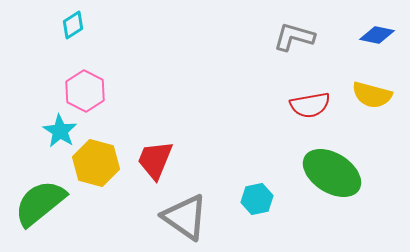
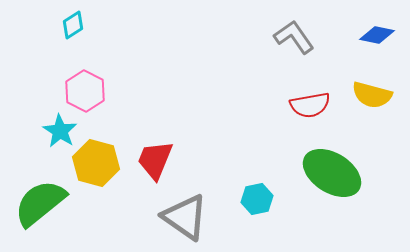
gray L-shape: rotated 39 degrees clockwise
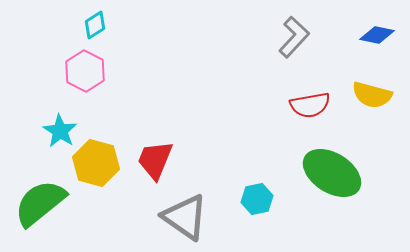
cyan diamond: moved 22 px right
gray L-shape: rotated 78 degrees clockwise
pink hexagon: moved 20 px up
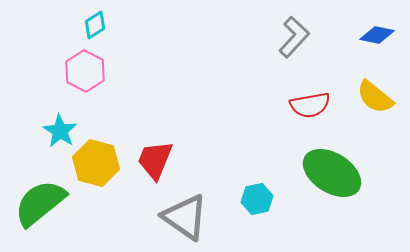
yellow semicircle: moved 3 px right, 2 px down; rotated 24 degrees clockwise
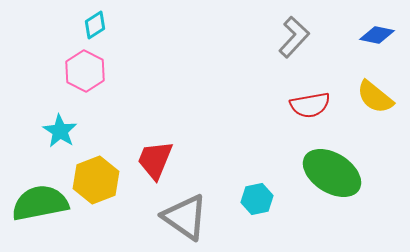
yellow hexagon: moved 17 px down; rotated 24 degrees clockwise
green semicircle: rotated 28 degrees clockwise
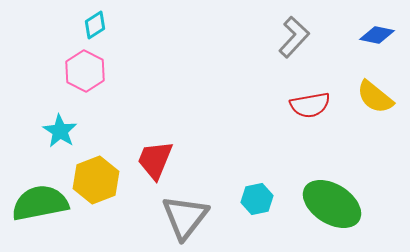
green ellipse: moved 31 px down
gray triangle: rotated 33 degrees clockwise
